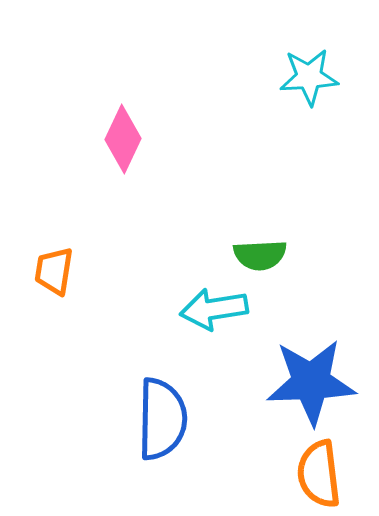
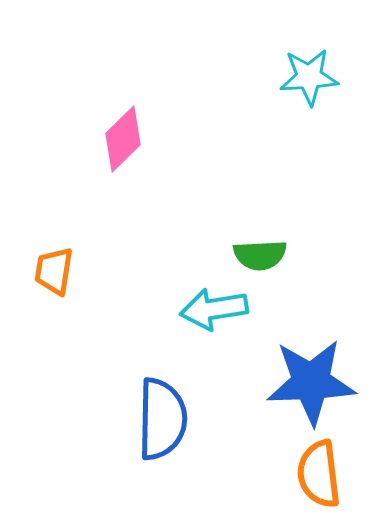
pink diamond: rotated 20 degrees clockwise
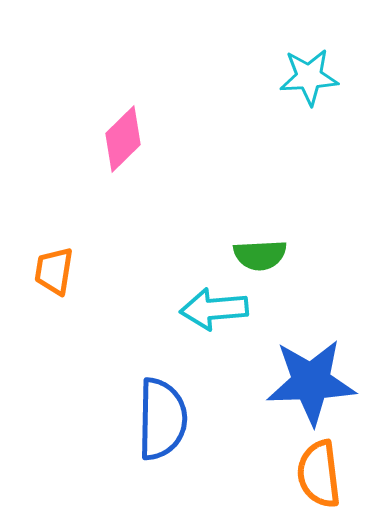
cyan arrow: rotated 4 degrees clockwise
